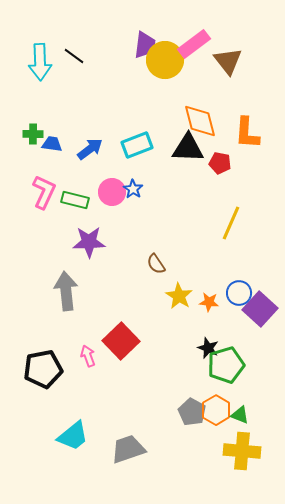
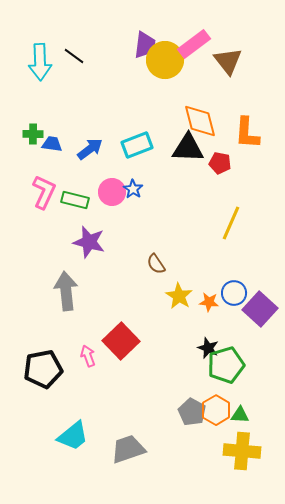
purple star: rotated 16 degrees clockwise
blue circle: moved 5 px left
green triangle: rotated 18 degrees counterclockwise
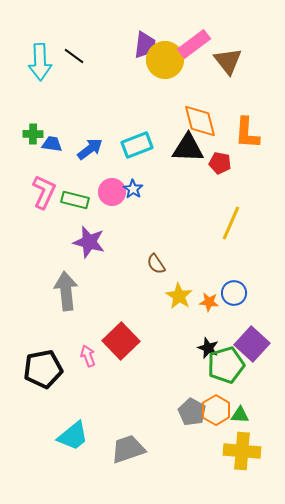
purple square: moved 8 px left, 35 px down
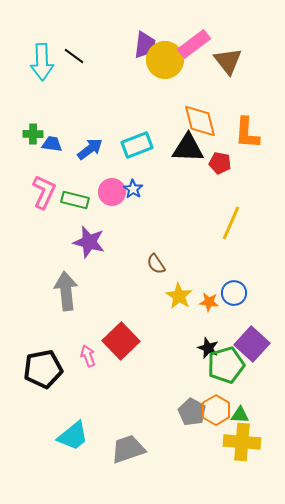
cyan arrow: moved 2 px right
yellow cross: moved 9 px up
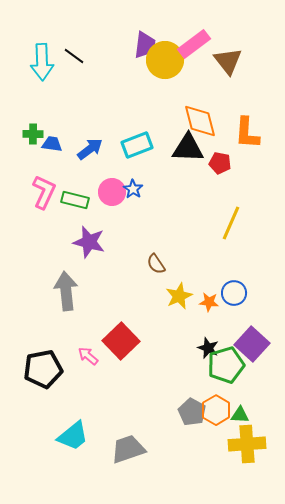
yellow star: rotated 16 degrees clockwise
pink arrow: rotated 30 degrees counterclockwise
yellow cross: moved 5 px right, 2 px down; rotated 9 degrees counterclockwise
